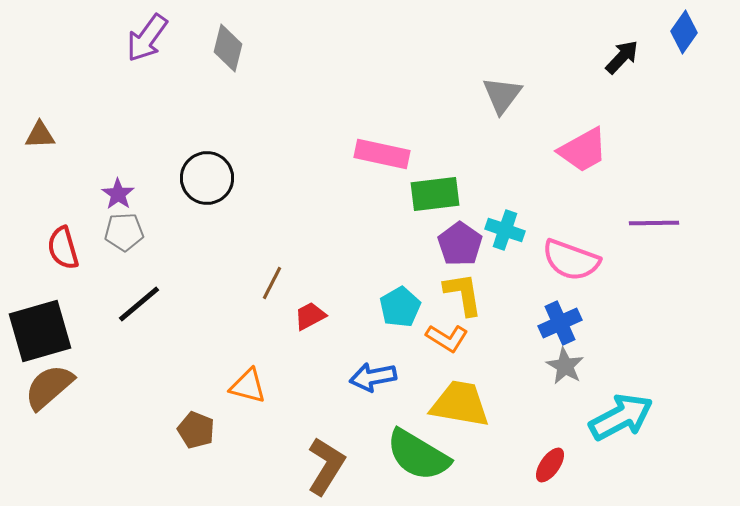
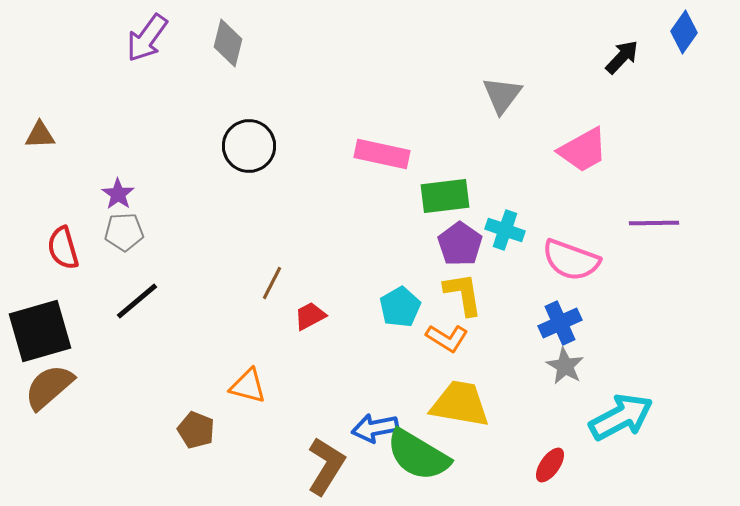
gray diamond: moved 5 px up
black circle: moved 42 px right, 32 px up
green rectangle: moved 10 px right, 2 px down
black line: moved 2 px left, 3 px up
blue arrow: moved 2 px right, 51 px down
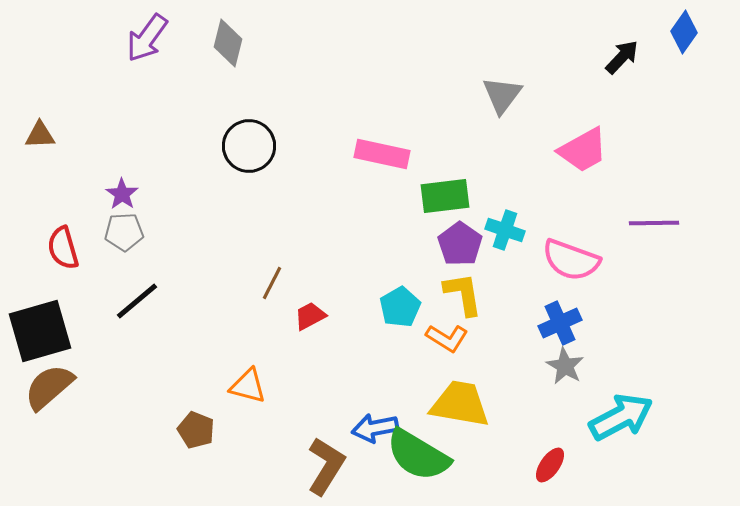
purple star: moved 4 px right
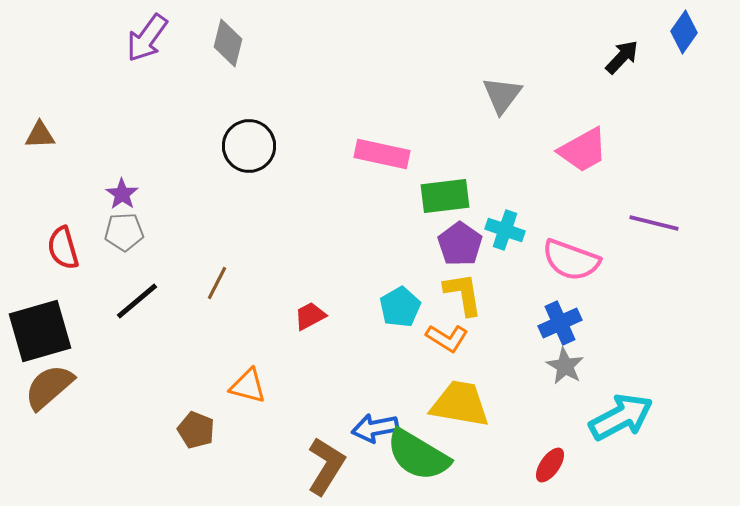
purple line: rotated 15 degrees clockwise
brown line: moved 55 px left
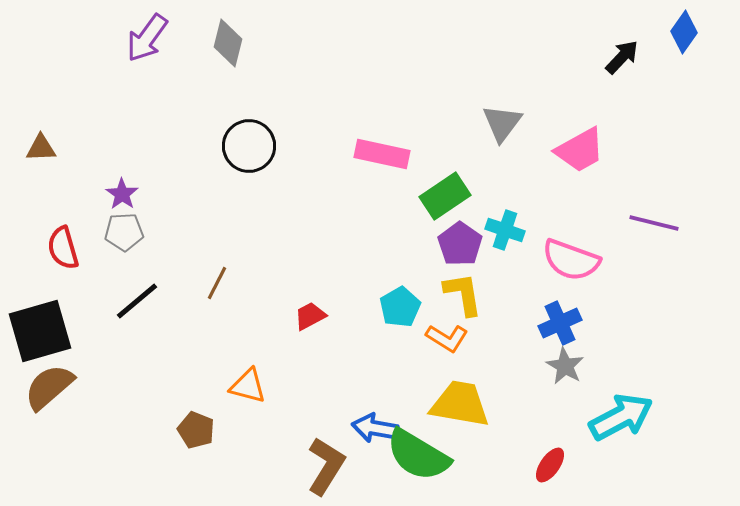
gray triangle: moved 28 px down
brown triangle: moved 1 px right, 13 px down
pink trapezoid: moved 3 px left
green rectangle: rotated 27 degrees counterclockwise
blue arrow: rotated 21 degrees clockwise
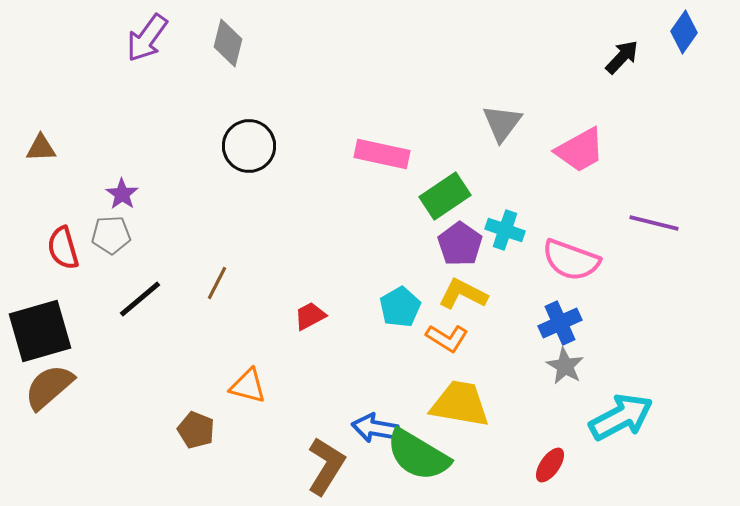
gray pentagon: moved 13 px left, 3 px down
yellow L-shape: rotated 54 degrees counterclockwise
black line: moved 3 px right, 2 px up
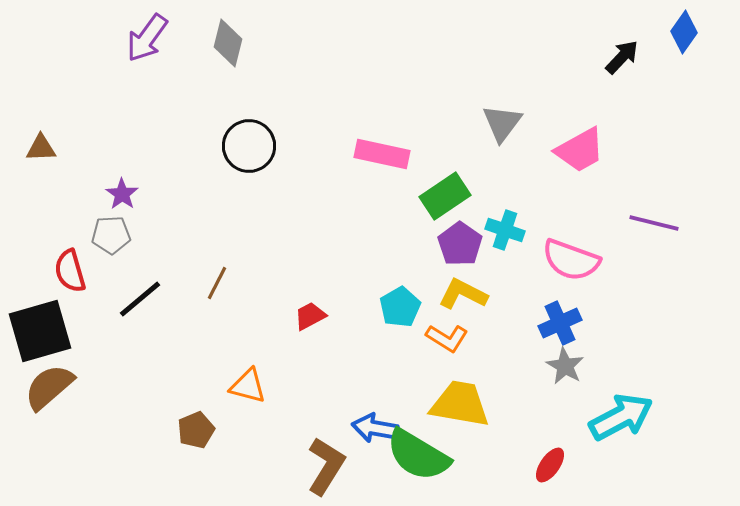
red semicircle: moved 7 px right, 23 px down
brown pentagon: rotated 27 degrees clockwise
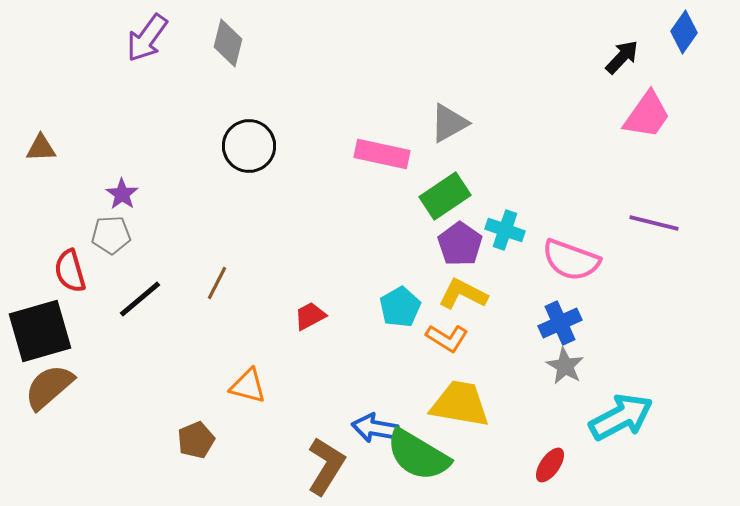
gray triangle: moved 53 px left; rotated 24 degrees clockwise
pink trapezoid: moved 67 px right, 35 px up; rotated 26 degrees counterclockwise
brown pentagon: moved 10 px down
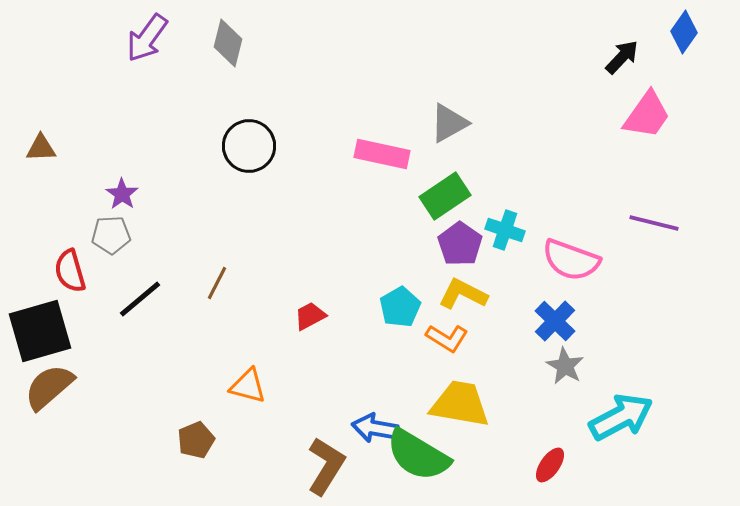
blue cross: moved 5 px left, 2 px up; rotated 21 degrees counterclockwise
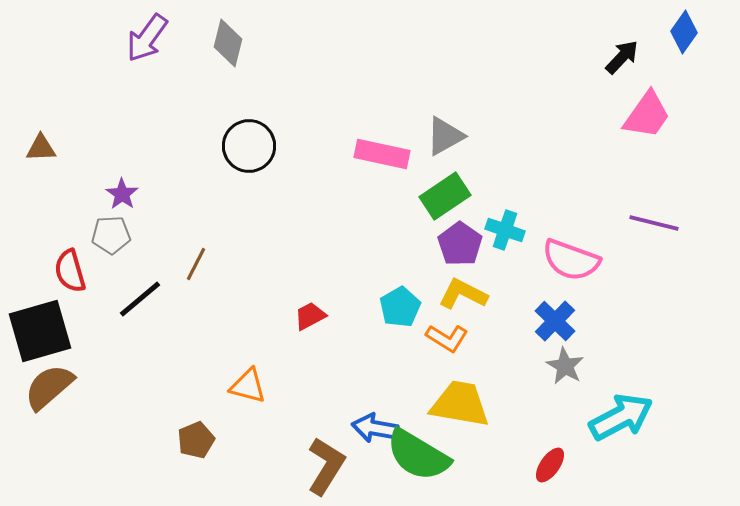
gray triangle: moved 4 px left, 13 px down
brown line: moved 21 px left, 19 px up
